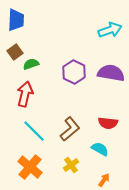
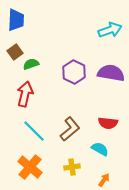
yellow cross: moved 1 px right, 2 px down; rotated 28 degrees clockwise
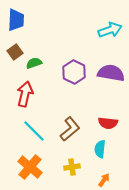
green semicircle: moved 3 px right, 1 px up
cyan semicircle: rotated 114 degrees counterclockwise
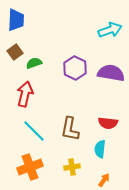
purple hexagon: moved 1 px right, 4 px up
brown L-shape: rotated 140 degrees clockwise
orange cross: rotated 30 degrees clockwise
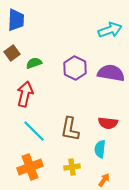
brown square: moved 3 px left, 1 px down
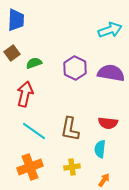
cyan line: rotated 10 degrees counterclockwise
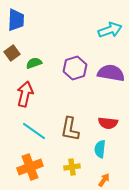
purple hexagon: rotated 15 degrees clockwise
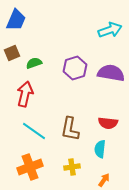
blue trapezoid: rotated 20 degrees clockwise
brown square: rotated 14 degrees clockwise
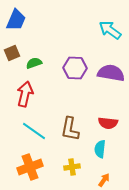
cyan arrow: rotated 125 degrees counterclockwise
purple hexagon: rotated 20 degrees clockwise
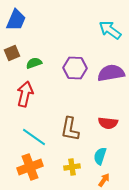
purple semicircle: rotated 20 degrees counterclockwise
cyan line: moved 6 px down
cyan semicircle: moved 7 px down; rotated 12 degrees clockwise
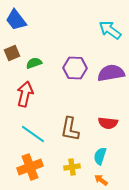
blue trapezoid: rotated 120 degrees clockwise
cyan line: moved 1 px left, 3 px up
orange arrow: moved 3 px left; rotated 88 degrees counterclockwise
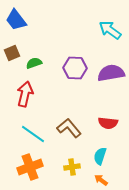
brown L-shape: moved 1 px left, 1 px up; rotated 130 degrees clockwise
